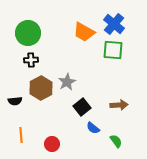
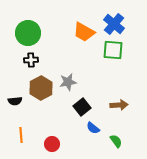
gray star: moved 1 px right; rotated 18 degrees clockwise
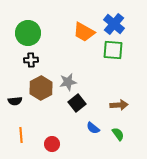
black square: moved 5 px left, 4 px up
green semicircle: moved 2 px right, 7 px up
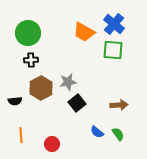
blue semicircle: moved 4 px right, 4 px down
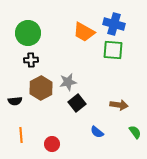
blue cross: rotated 25 degrees counterclockwise
brown arrow: rotated 12 degrees clockwise
green semicircle: moved 17 px right, 2 px up
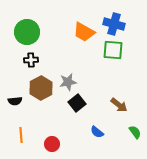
green circle: moved 1 px left, 1 px up
brown arrow: rotated 30 degrees clockwise
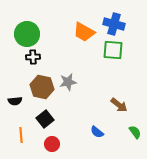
green circle: moved 2 px down
black cross: moved 2 px right, 3 px up
brown hexagon: moved 1 px right, 1 px up; rotated 20 degrees counterclockwise
black square: moved 32 px left, 16 px down
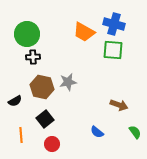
black semicircle: rotated 24 degrees counterclockwise
brown arrow: rotated 18 degrees counterclockwise
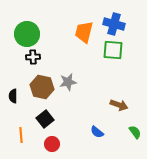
orange trapezoid: rotated 75 degrees clockwise
black semicircle: moved 2 px left, 5 px up; rotated 120 degrees clockwise
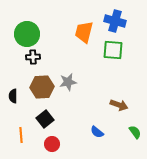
blue cross: moved 1 px right, 3 px up
brown hexagon: rotated 15 degrees counterclockwise
